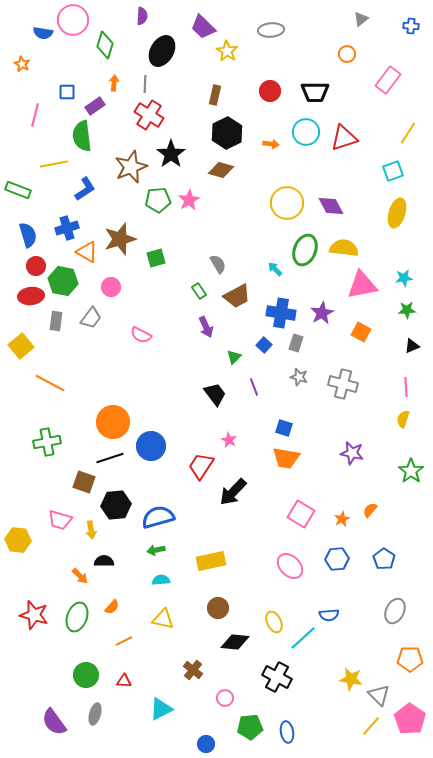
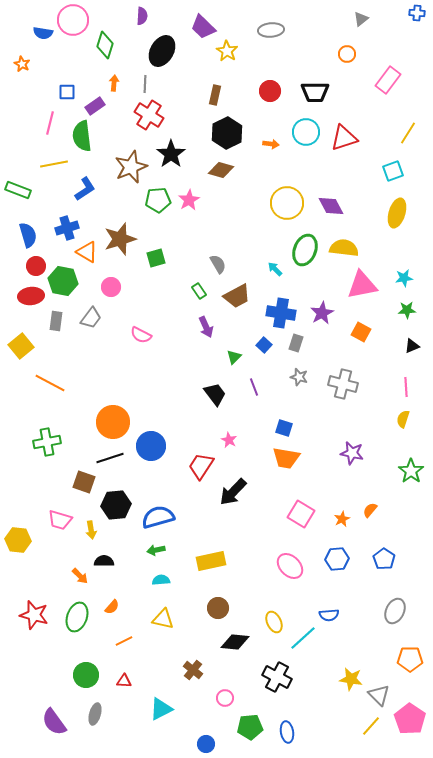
blue cross at (411, 26): moved 6 px right, 13 px up
pink line at (35, 115): moved 15 px right, 8 px down
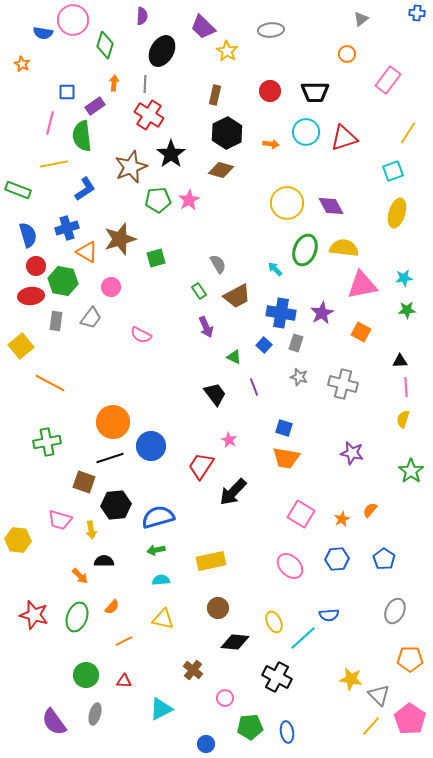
black triangle at (412, 346): moved 12 px left, 15 px down; rotated 21 degrees clockwise
green triangle at (234, 357): rotated 49 degrees counterclockwise
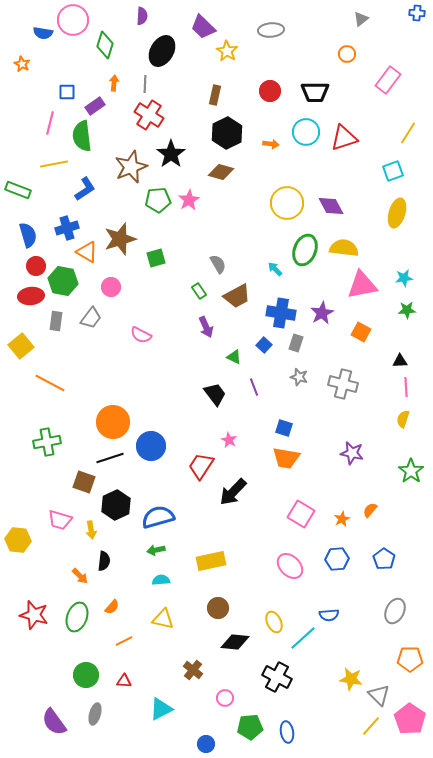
brown diamond at (221, 170): moved 2 px down
black hexagon at (116, 505): rotated 20 degrees counterclockwise
black semicircle at (104, 561): rotated 96 degrees clockwise
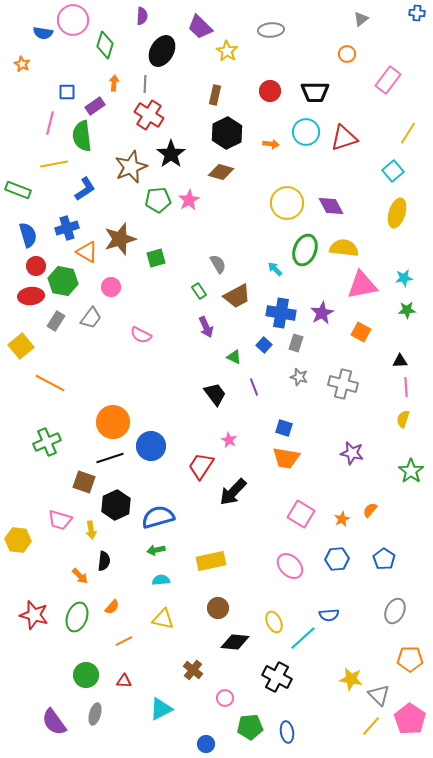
purple trapezoid at (203, 27): moved 3 px left
cyan square at (393, 171): rotated 20 degrees counterclockwise
gray rectangle at (56, 321): rotated 24 degrees clockwise
green cross at (47, 442): rotated 12 degrees counterclockwise
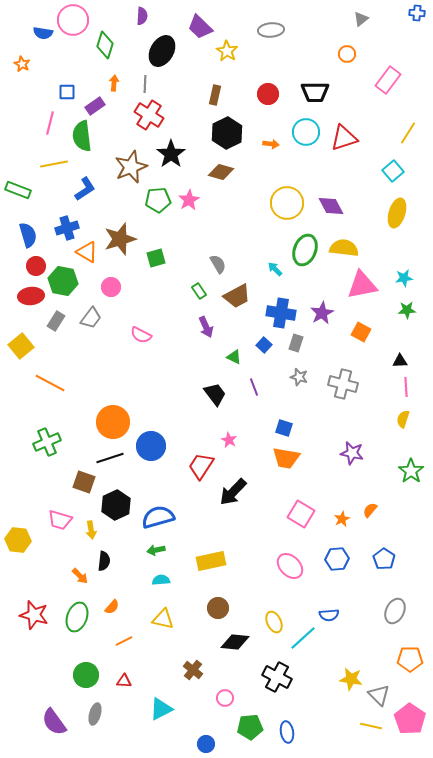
red circle at (270, 91): moved 2 px left, 3 px down
yellow line at (371, 726): rotated 60 degrees clockwise
